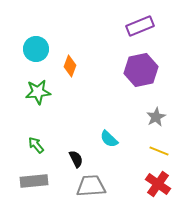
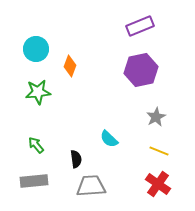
black semicircle: rotated 18 degrees clockwise
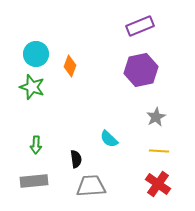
cyan circle: moved 5 px down
green star: moved 6 px left, 5 px up; rotated 25 degrees clockwise
green arrow: rotated 138 degrees counterclockwise
yellow line: rotated 18 degrees counterclockwise
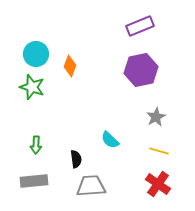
cyan semicircle: moved 1 px right, 1 px down
yellow line: rotated 12 degrees clockwise
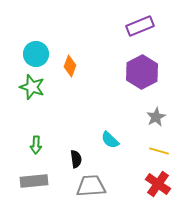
purple hexagon: moved 1 px right, 2 px down; rotated 16 degrees counterclockwise
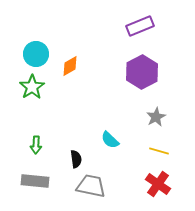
orange diamond: rotated 40 degrees clockwise
green star: rotated 20 degrees clockwise
gray rectangle: moved 1 px right; rotated 12 degrees clockwise
gray trapezoid: rotated 16 degrees clockwise
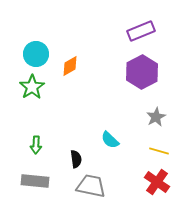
purple rectangle: moved 1 px right, 5 px down
red cross: moved 1 px left, 2 px up
